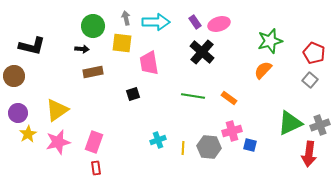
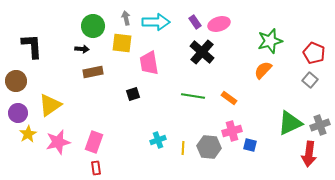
black L-shape: rotated 108 degrees counterclockwise
brown circle: moved 2 px right, 5 px down
yellow triangle: moved 7 px left, 5 px up
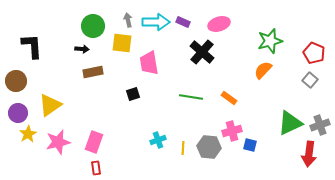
gray arrow: moved 2 px right, 2 px down
purple rectangle: moved 12 px left; rotated 32 degrees counterclockwise
green line: moved 2 px left, 1 px down
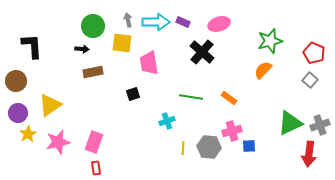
cyan cross: moved 9 px right, 19 px up
blue square: moved 1 px left, 1 px down; rotated 16 degrees counterclockwise
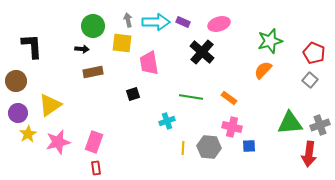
green triangle: rotated 20 degrees clockwise
pink cross: moved 4 px up; rotated 30 degrees clockwise
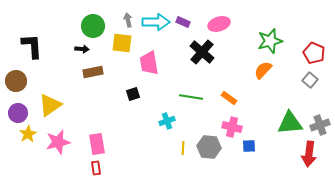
pink rectangle: moved 3 px right, 2 px down; rotated 30 degrees counterclockwise
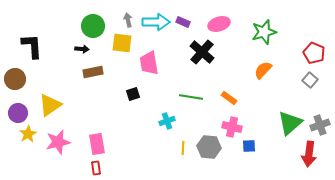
green star: moved 6 px left, 9 px up
brown circle: moved 1 px left, 2 px up
green triangle: rotated 36 degrees counterclockwise
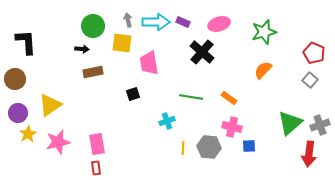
black L-shape: moved 6 px left, 4 px up
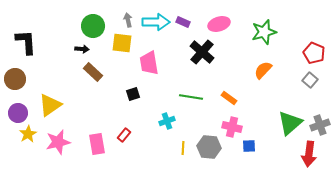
brown rectangle: rotated 54 degrees clockwise
red rectangle: moved 28 px right, 33 px up; rotated 48 degrees clockwise
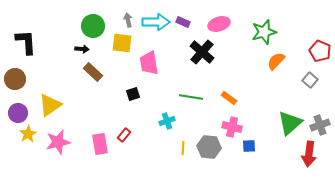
red pentagon: moved 6 px right, 2 px up
orange semicircle: moved 13 px right, 9 px up
pink rectangle: moved 3 px right
